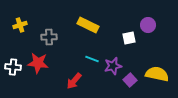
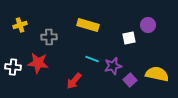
yellow rectangle: rotated 10 degrees counterclockwise
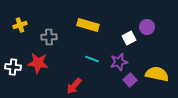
purple circle: moved 1 px left, 2 px down
white square: rotated 16 degrees counterclockwise
purple star: moved 6 px right, 4 px up
red arrow: moved 5 px down
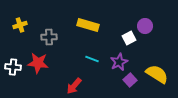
purple circle: moved 2 px left, 1 px up
purple star: rotated 12 degrees counterclockwise
yellow semicircle: rotated 20 degrees clockwise
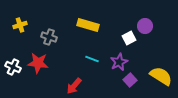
gray cross: rotated 21 degrees clockwise
white cross: rotated 21 degrees clockwise
yellow semicircle: moved 4 px right, 2 px down
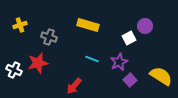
red star: rotated 20 degrees counterclockwise
white cross: moved 1 px right, 3 px down
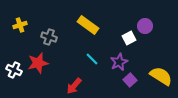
yellow rectangle: rotated 20 degrees clockwise
cyan line: rotated 24 degrees clockwise
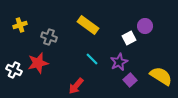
red arrow: moved 2 px right
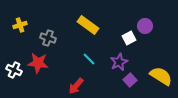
gray cross: moved 1 px left, 1 px down
cyan line: moved 3 px left
red star: rotated 20 degrees clockwise
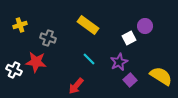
red star: moved 2 px left, 1 px up
